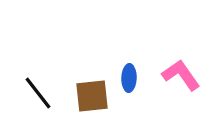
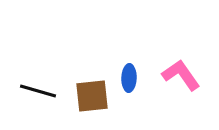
black line: moved 2 px up; rotated 36 degrees counterclockwise
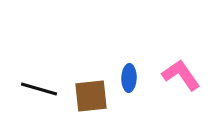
black line: moved 1 px right, 2 px up
brown square: moved 1 px left
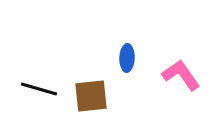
blue ellipse: moved 2 px left, 20 px up
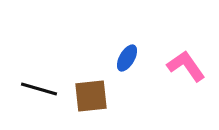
blue ellipse: rotated 28 degrees clockwise
pink L-shape: moved 5 px right, 9 px up
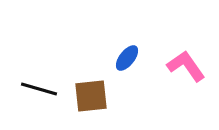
blue ellipse: rotated 8 degrees clockwise
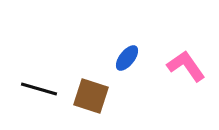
brown square: rotated 24 degrees clockwise
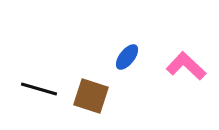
blue ellipse: moved 1 px up
pink L-shape: rotated 12 degrees counterclockwise
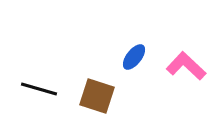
blue ellipse: moved 7 px right
brown square: moved 6 px right
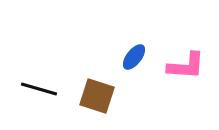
pink L-shape: rotated 141 degrees clockwise
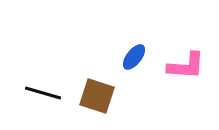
black line: moved 4 px right, 4 px down
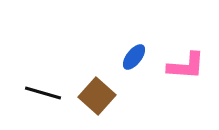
brown square: rotated 24 degrees clockwise
